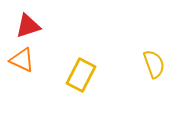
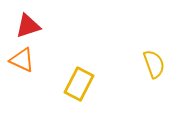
yellow rectangle: moved 2 px left, 9 px down
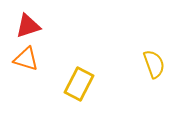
orange triangle: moved 4 px right, 1 px up; rotated 8 degrees counterclockwise
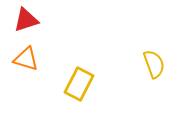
red triangle: moved 2 px left, 6 px up
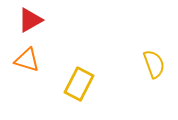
red triangle: moved 4 px right; rotated 12 degrees counterclockwise
orange triangle: moved 1 px right, 1 px down
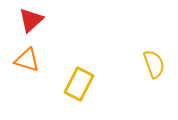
red triangle: moved 1 px right; rotated 12 degrees counterclockwise
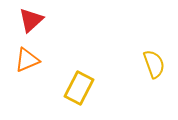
orange triangle: rotated 40 degrees counterclockwise
yellow rectangle: moved 4 px down
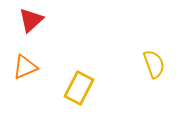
orange triangle: moved 2 px left, 7 px down
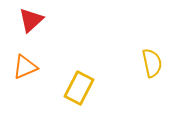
yellow semicircle: moved 2 px left, 1 px up; rotated 8 degrees clockwise
